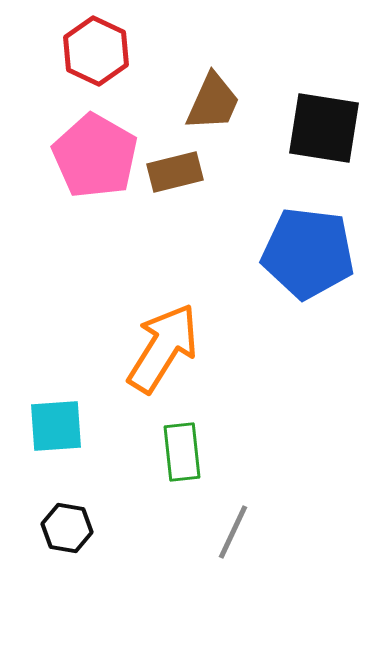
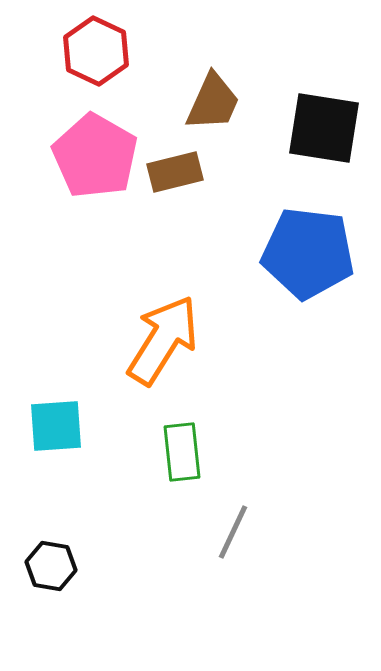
orange arrow: moved 8 px up
black hexagon: moved 16 px left, 38 px down
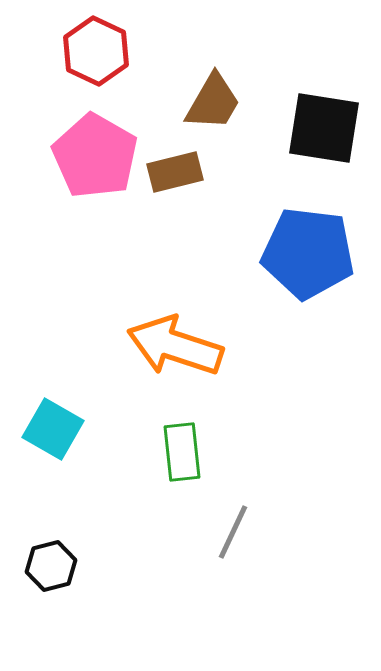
brown trapezoid: rotated 6 degrees clockwise
orange arrow: moved 12 px right, 6 px down; rotated 104 degrees counterclockwise
cyan square: moved 3 px left, 3 px down; rotated 34 degrees clockwise
black hexagon: rotated 24 degrees counterclockwise
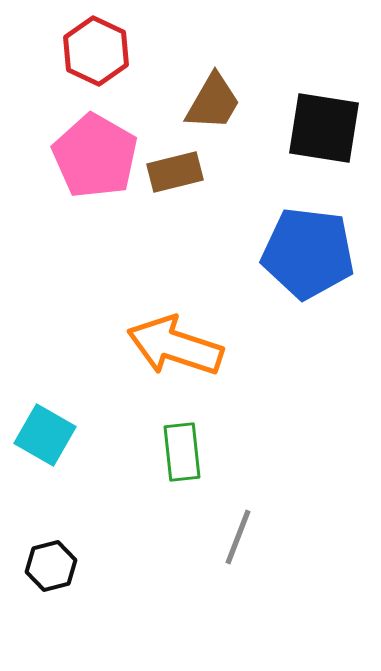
cyan square: moved 8 px left, 6 px down
gray line: moved 5 px right, 5 px down; rotated 4 degrees counterclockwise
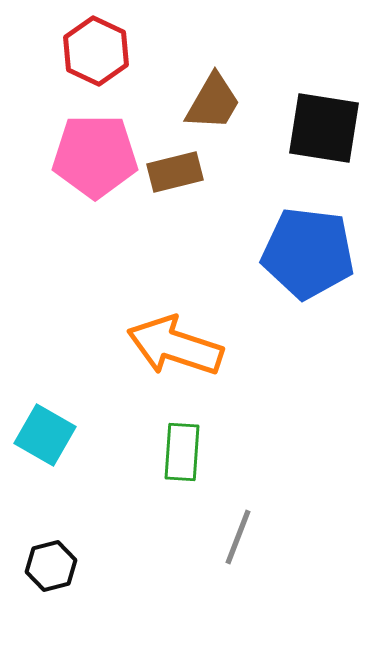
pink pentagon: rotated 30 degrees counterclockwise
green rectangle: rotated 10 degrees clockwise
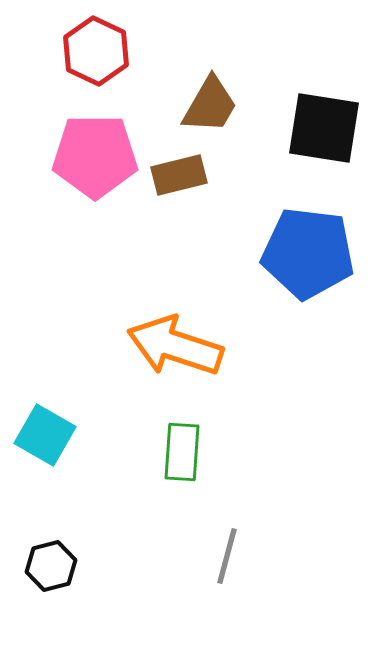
brown trapezoid: moved 3 px left, 3 px down
brown rectangle: moved 4 px right, 3 px down
gray line: moved 11 px left, 19 px down; rotated 6 degrees counterclockwise
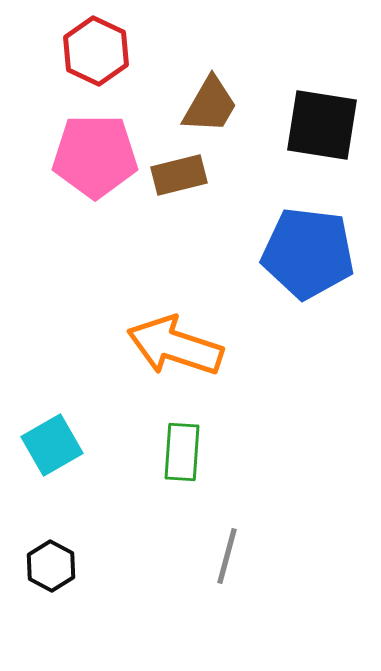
black square: moved 2 px left, 3 px up
cyan square: moved 7 px right, 10 px down; rotated 30 degrees clockwise
black hexagon: rotated 18 degrees counterclockwise
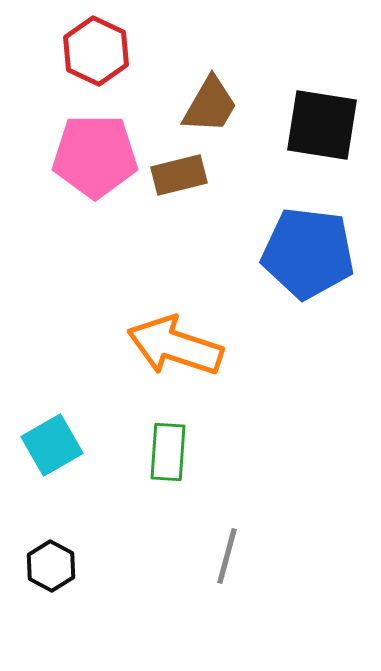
green rectangle: moved 14 px left
